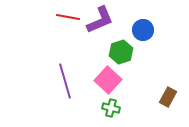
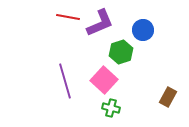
purple L-shape: moved 3 px down
pink square: moved 4 px left
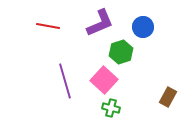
red line: moved 20 px left, 9 px down
blue circle: moved 3 px up
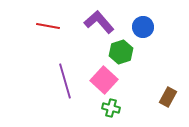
purple L-shape: moved 1 px left, 1 px up; rotated 108 degrees counterclockwise
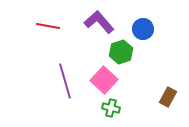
blue circle: moved 2 px down
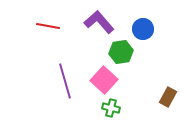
green hexagon: rotated 10 degrees clockwise
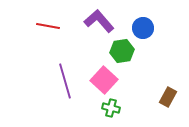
purple L-shape: moved 1 px up
blue circle: moved 1 px up
green hexagon: moved 1 px right, 1 px up
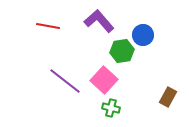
blue circle: moved 7 px down
purple line: rotated 36 degrees counterclockwise
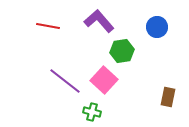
blue circle: moved 14 px right, 8 px up
brown rectangle: rotated 18 degrees counterclockwise
green cross: moved 19 px left, 4 px down
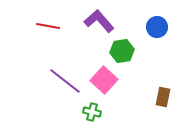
brown rectangle: moved 5 px left
